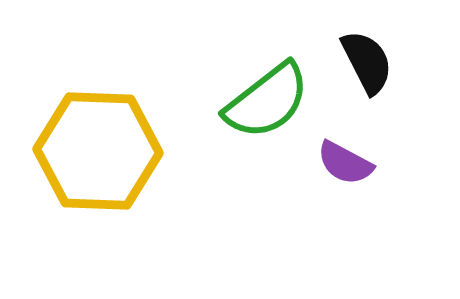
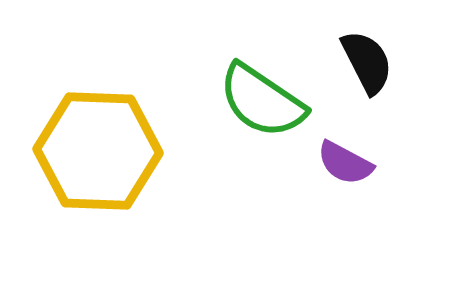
green semicircle: moved 5 px left; rotated 72 degrees clockwise
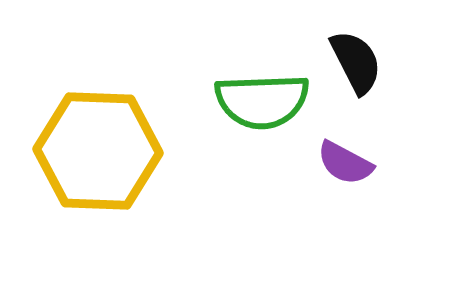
black semicircle: moved 11 px left
green semicircle: rotated 36 degrees counterclockwise
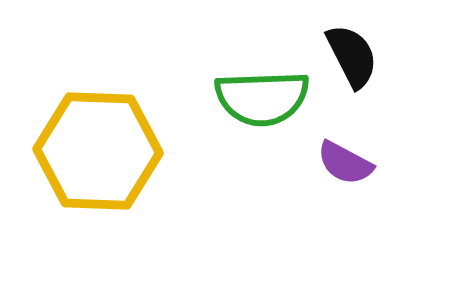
black semicircle: moved 4 px left, 6 px up
green semicircle: moved 3 px up
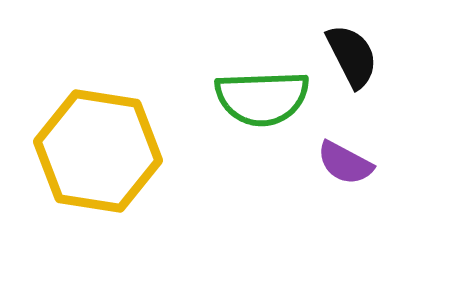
yellow hexagon: rotated 7 degrees clockwise
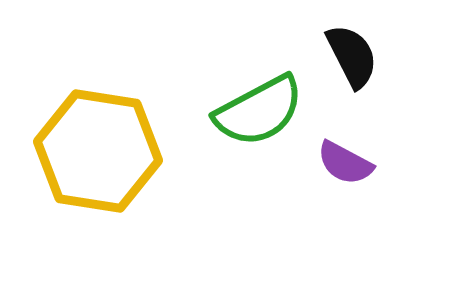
green semicircle: moved 3 px left, 13 px down; rotated 26 degrees counterclockwise
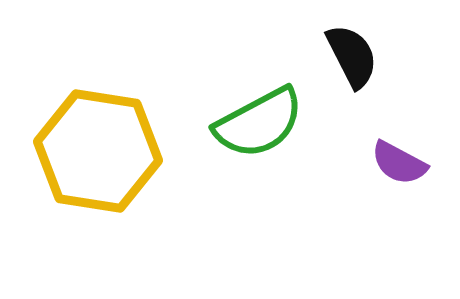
green semicircle: moved 12 px down
purple semicircle: moved 54 px right
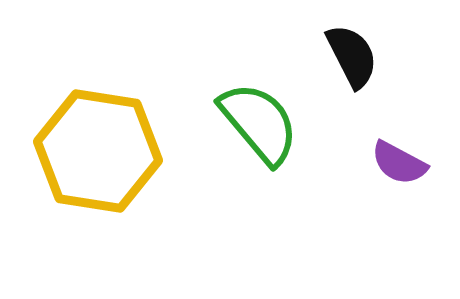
green semicircle: rotated 102 degrees counterclockwise
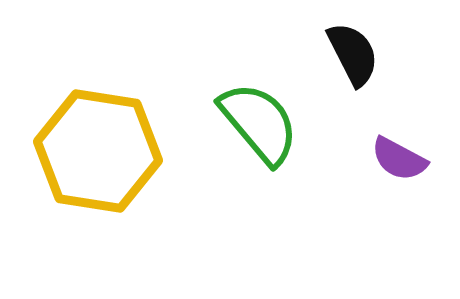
black semicircle: moved 1 px right, 2 px up
purple semicircle: moved 4 px up
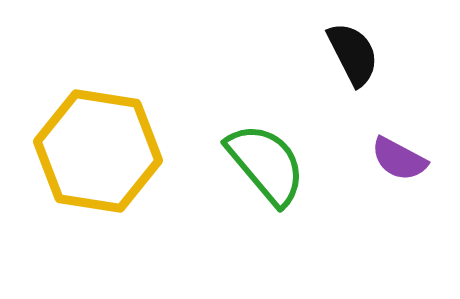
green semicircle: moved 7 px right, 41 px down
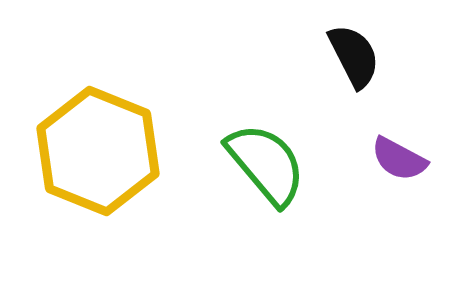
black semicircle: moved 1 px right, 2 px down
yellow hexagon: rotated 13 degrees clockwise
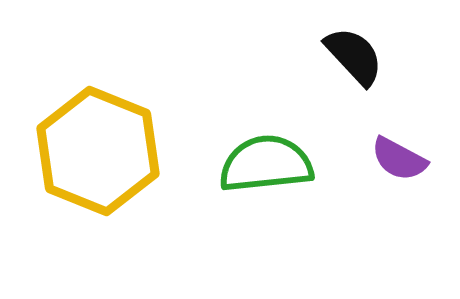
black semicircle: rotated 16 degrees counterclockwise
green semicircle: rotated 56 degrees counterclockwise
